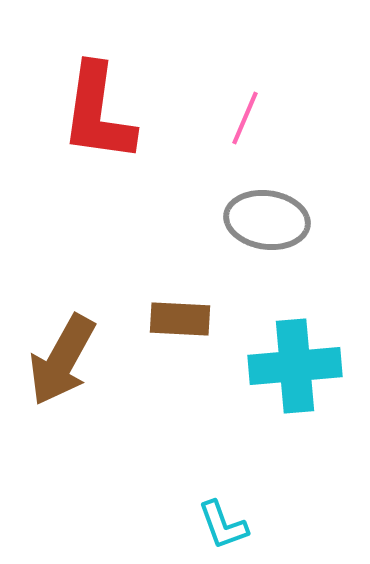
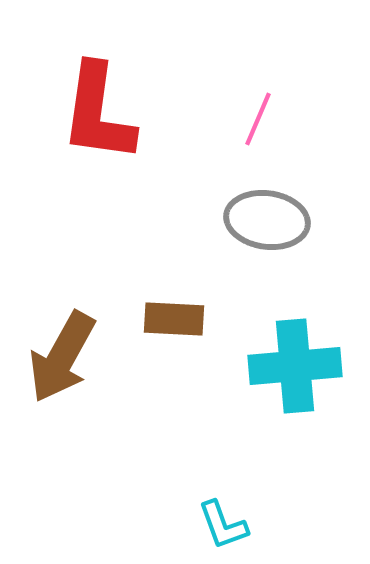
pink line: moved 13 px right, 1 px down
brown rectangle: moved 6 px left
brown arrow: moved 3 px up
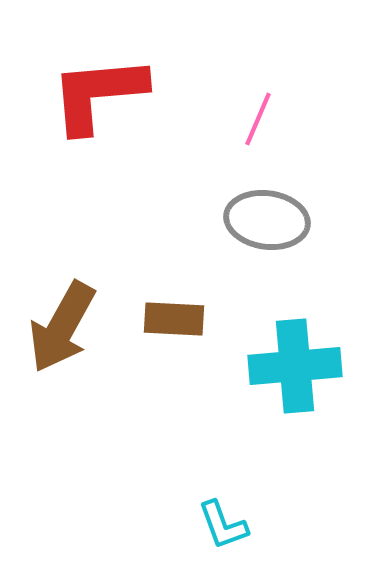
red L-shape: moved 19 px up; rotated 77 degrees clockwise
brown arrow: moved 30 px up
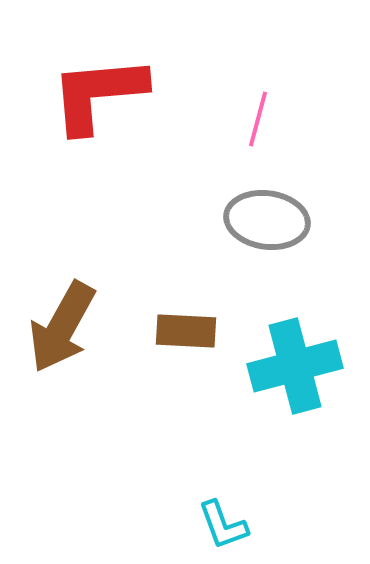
pink line: rotated 8 degrees counterclockwise
brown rectangle: moved 12 px right, 12 px down
cyan cross: rotated 10 degrees counterclockwise
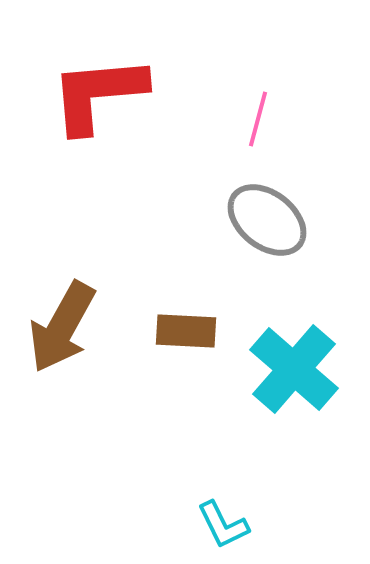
gray ellipse: rotated 30 degrees clockwise
cyan cross: moved 1 px left, 3 px down; rotated 34 degrees counterclockwise
cyan L-shape: rotated 6 degrees counterclockwise
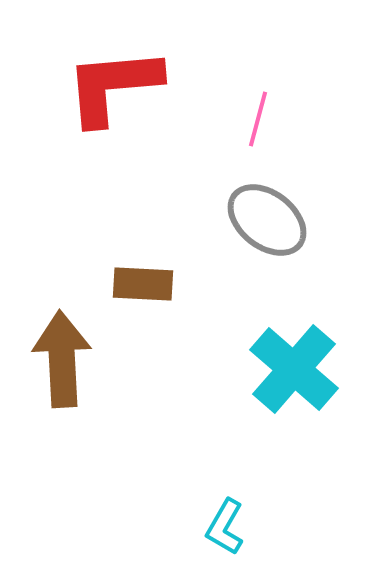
red L-shape: moved 15 px right, 8 px up
brown arrow: moved 32 px down; rotated 148 degrees clockwise
brown rectangle: moved 43 px left, 47 px up
cyan L-shape: moved 2 px right, 2 px down; rotated 56 degrees clockwise
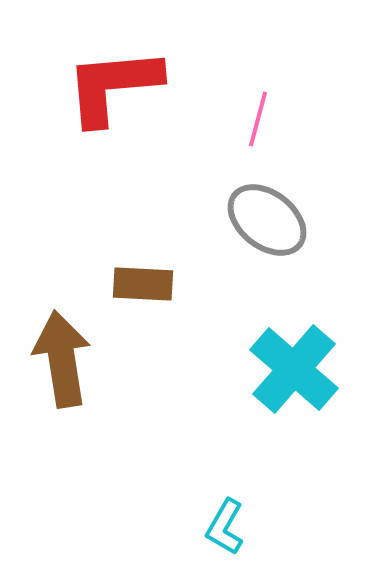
brown arrow: rotated 6 degrees counterclockwise
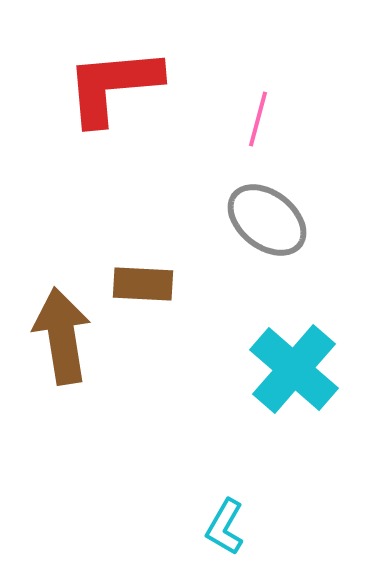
brown arrow: moved 23 px up
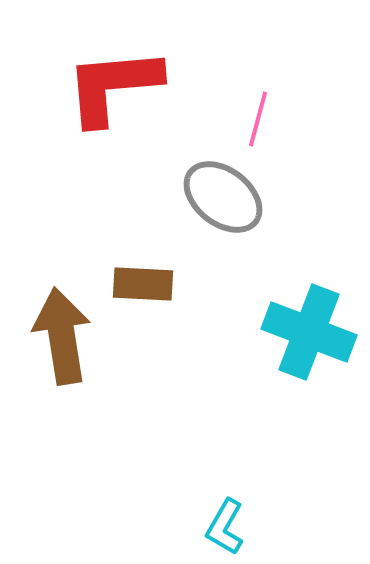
gray ellipse: moved 44 px left, 23 px up
cyan cross: moved 15 px right, 37 px up; rotated 20 degrees counterclockwise
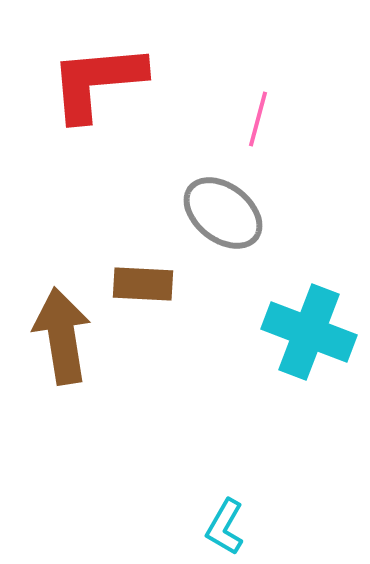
red L-shape: moved 16 px left, 4 px up
gray ellipse: moved 16 px down
